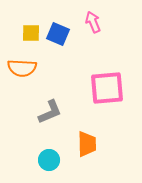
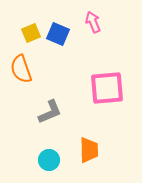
yellow square: rotated 24 degrees counterclockwise
orange semicircle: moved 1 px left, 1 px down; rotated 68 degrees clockwise
orange trapezoid: moved 2 px right, 6 px down
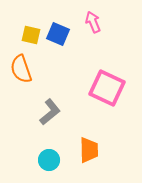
yellow square: moved 2 px down; rotated 36 degrees clockwise
pink square: rotated 30 degrees clockwise
gray L-shape: rotated 16 degrees counterclockwise
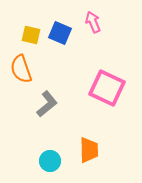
blue square: moved 2 px right, 1 px up
gray L-shape: moved 3 px left, 8 px up
cyan circle: moved 1 px right, 1 px down
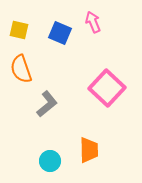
yellow square: moved 12 px left, 5 px up
pink square: rotated 18 degrees clockwise
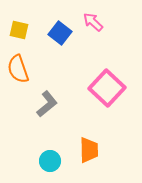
pink arrow: rotated 25 degrees counterclockwise
blue square: rotated 15 degrees clockwise
orange semicircle: moved 3 px left
